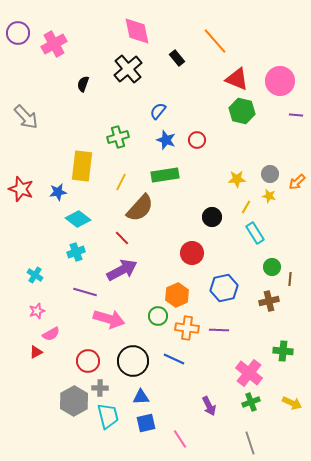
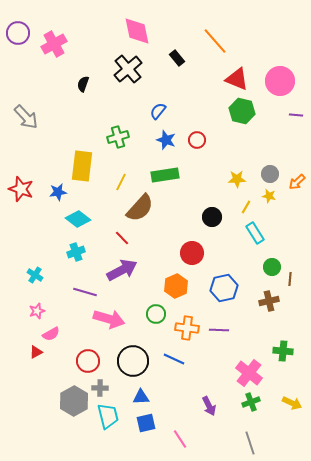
orange hexagon at (177, 295): moved 1 px left, 9 px up
green circle at (158, 316): moved 2 px left, 2 px up
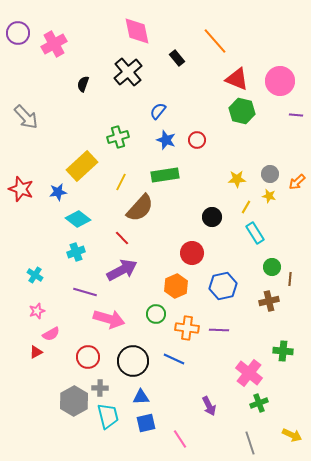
black cross at (128, 69): moved 3 px down
yellow rectangle at (82, 166): rotated 40 degrees clockwise
blue hexagon at (224, 288): moved 1 px left, 2 px up
red circle at (88, 361): moved 4 px up
green cross at (251, 402): moved 8 px right, 1 px down
yellow arrow at (292, 403): moved 32 px down
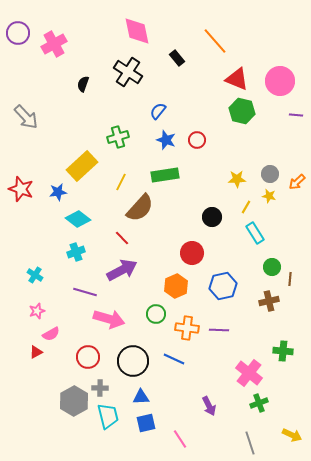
black cross at (128, 72): rotated 16 degrees counterclockwise
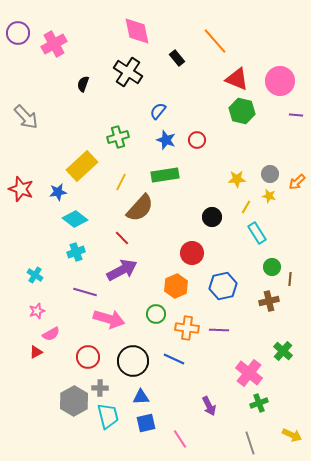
cyan diamond at (78, 219): moved 3 px left
cyan rectangle at (255, 233): moved 2 px right
green cross at (283, 351): rotated 36 degrees clockwise
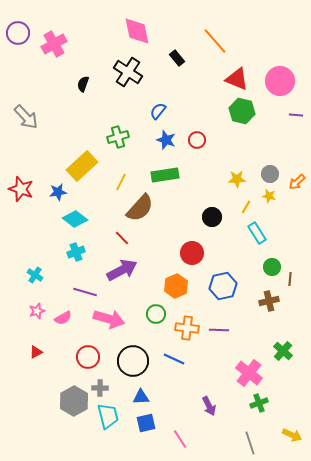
pink semicircle at (51, 334): moved 12 px right, 16 px up
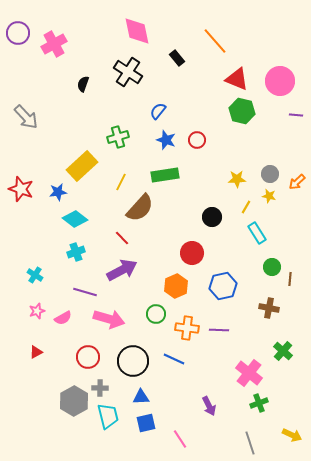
brown cross at (269, 301): moved 7 px down; rotated 24 degrees clockwise
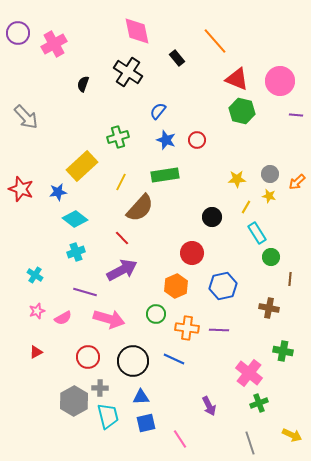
green circle at (272, 267): moved 1 px left, 10 px up
green cross at (283, 351): rotated 30 degrees counterclockwise
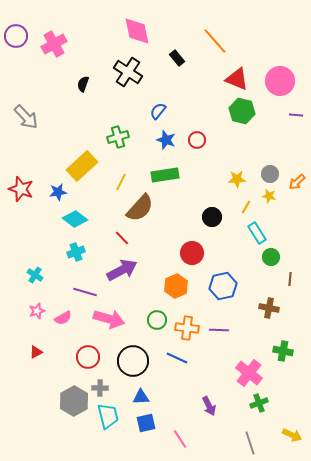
purple circle at (18, 33): moved 2 px left, 3 px down
green circle at (156, 314): moved 1 px right, 6 px down
blue line at (174, 359): moved 3 px right, 1 px up
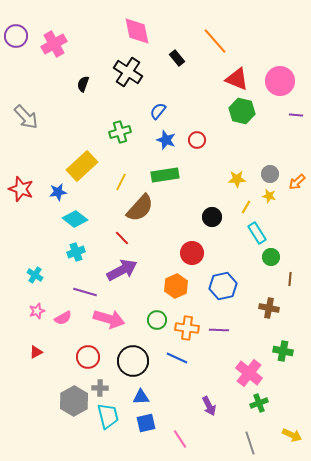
green cross at (118, 137): moved 2 px right, 5 px up
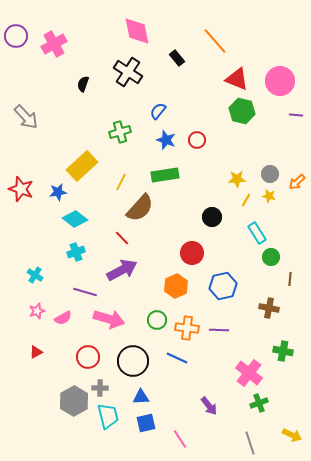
yellow line at (246, 207): moved 7 px up
purple arrow at (209, 406): rotated 12 degrees counterclockwise
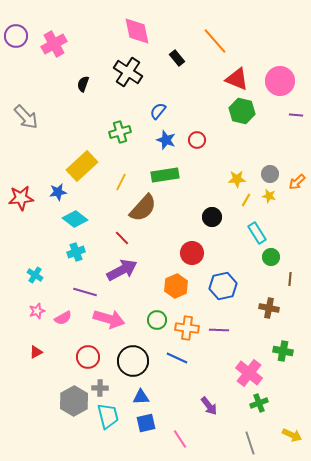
red star at (21, 189): moved 9 px down; rotated 25 degrees counterclockwise
brown semicircle at (140, 208): moved 3 px right
